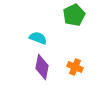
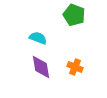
green pentagon: rotated 25 degrees counterclockwise
purple diamond: moved 1 px left; rotated 20 degrees counterclockwise
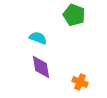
orange cross: moved 5 px right, 15 px down
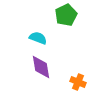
green pentagon: moved 8 px left; rotated 25 degrees clockwise
orange cross: moved 2 px left
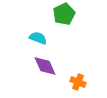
green pentagon: moved 2 px left, 1 px up
purple diamond: moved 4 px right, 1 px up; rotated 15 degrees counterclockwise
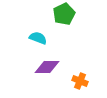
purple diamond: moved 2 px right, 1 px down; rotated 65 degrees counterclockwise
orange cross: moved 2 px right, 1 px up
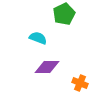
orange cross: moved 2 px down
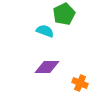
cyan semicircle: moved 7 px right, 7 px up
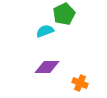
cyan semicircle: rotated 42 degrees counterclockwise
